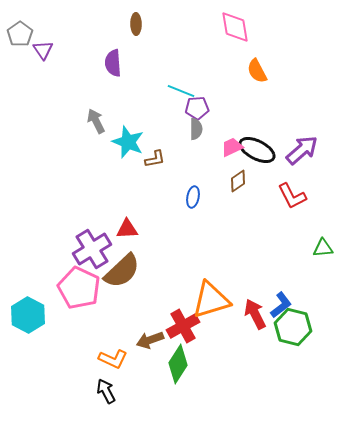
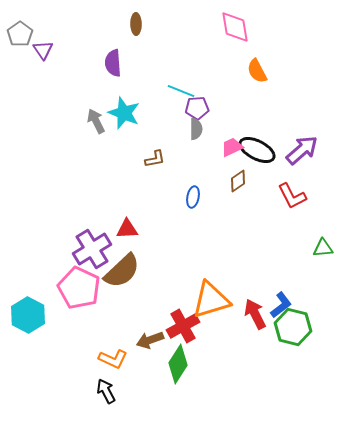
cyan star: moved 4 px left, 29 px up
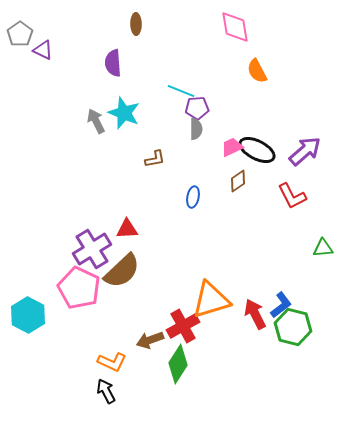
purple triangle: rotated 30 degrees counterclockwise
purple arrow: moved 3 px right, 1 px down
orange L-shape: moved 1 px left, 3 px down
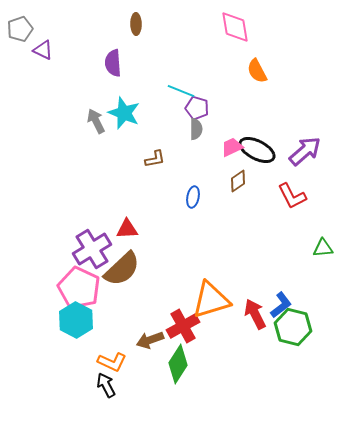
gray pentagon: moved 5 px up; rotated 15 degrees clockwise
purple pentagon: rotated 20 degrees clockwise
brown semicircle: moved 2 px up
cyan hexagon: moved 48 px right, 5 px down
black arrow: moved 6 px up
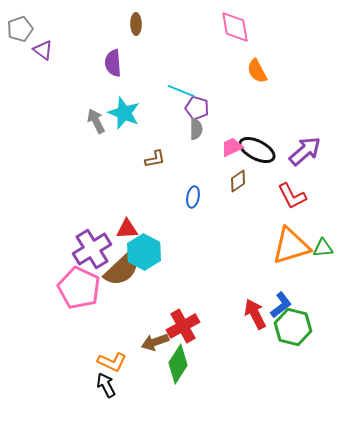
purple triangle: rotated 10 degrees clockwise
orange triangle: moved 80 px right, 54 px up
cyan hexagon: moved 68 px right, 68 px up
brown arrow: moved 5 px right, 2 px down
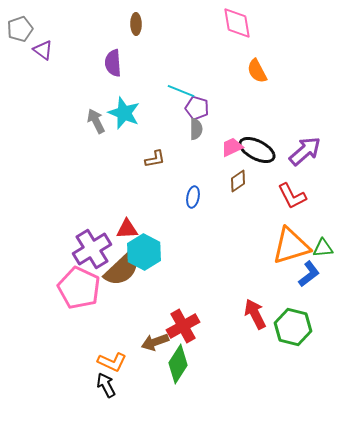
pink diamond: moved 2 px right, 4 px up
blue L-shape: moved 28 px right, 31 px up
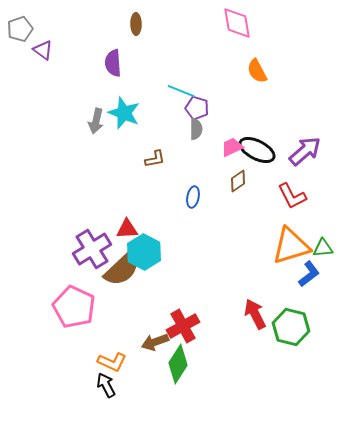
gray arrow: rotated 140 degrees counterclockwise
pink pentagon: moved 5 px left, 19 px down
green hexagon: moved 2 px left
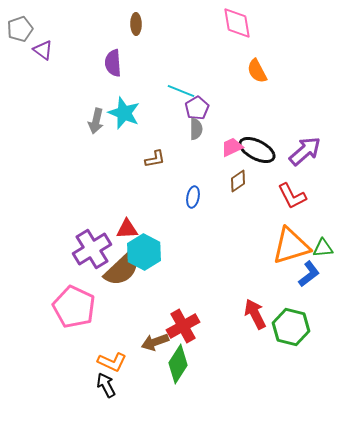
purple pentagon: rotated 25 degrees clockwise
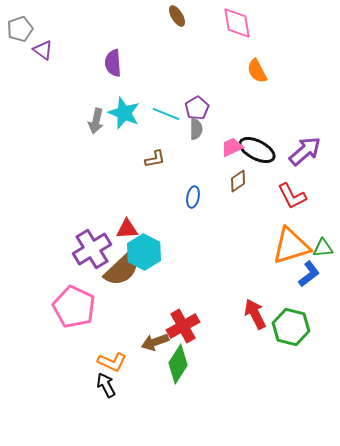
brown ellipse: moved 41 px right, 8 px up; rotated 30 degrees counterclockwise
cyan line: moved 15 px left, 23 px down
